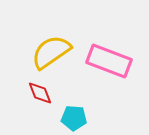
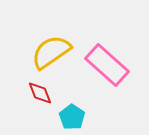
pink rectangle: moved 2 px left, 4 px down; rotated 21 degrees clockwise
cyan pentagon: moved 2 px left, 1 px up; rotated 30 degrees clockwise
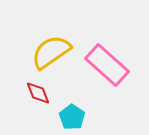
red diamond: moved 2 px left
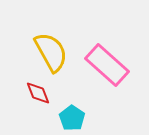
yellow semicircle: rotated 96 degrees clockwise
cyan pentagon: moved 1 px down
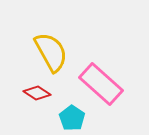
pink rectangle: moved 6 px left, 19 px down
red diamond: moved 1 px left; rotated 36 degrees counterclockwise
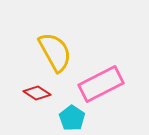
yellow semicircle: moved 4 px right
pink rectangle: rotated 69 degrees counterclockwise
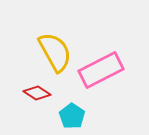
pink rectangle: moved 14 px up
cyan pentagon: moved 2 px up
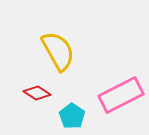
yellow semicircle: moved 3 px right, 1 px up
pink rectangle: moved 20 px right, 25 px down
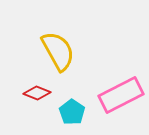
red diamond: rotated 12 degrees counterclockwise
cyan pentagon: moved 4 px up
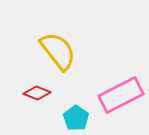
yellow semicircle: rotated 9 degrees counterclockwise
cyan pentagon: moved 4 px right, 6 px down
